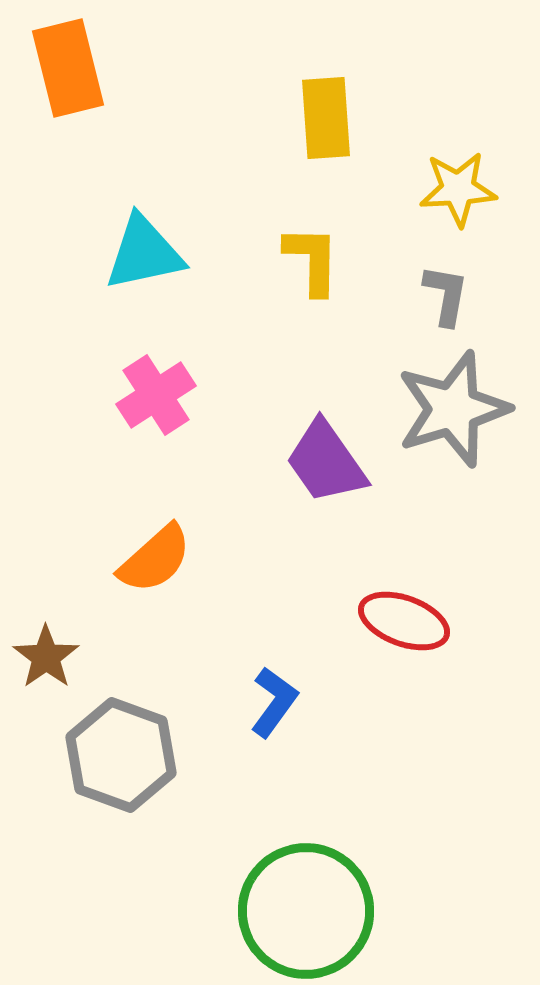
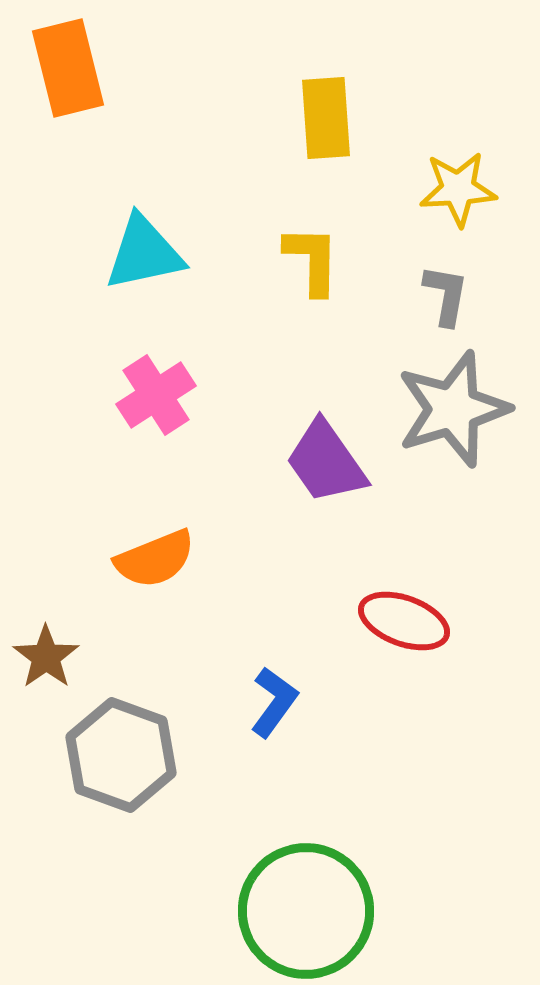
orange semicircle: rotated 20 degrees clockwise
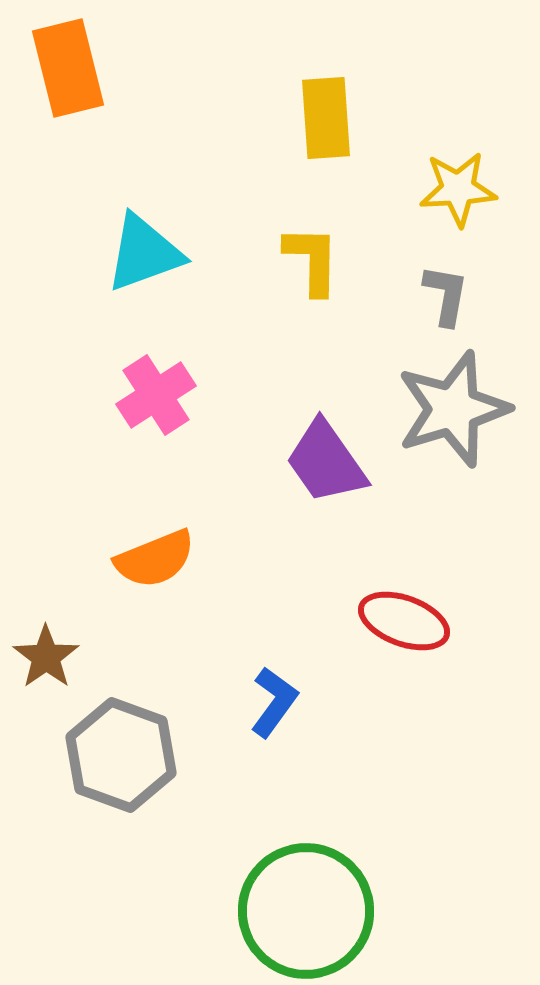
cyan triangle: rotated 8 degrees counterclockwise
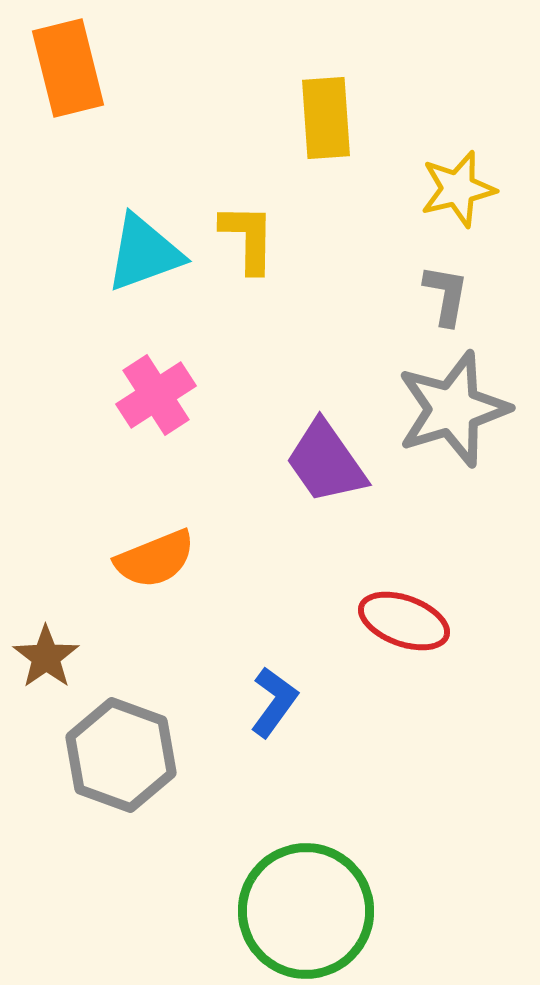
yellow star: rotated 10 degrees counterclockwise
yellow L-shape: moved 64 px left, 22 px up
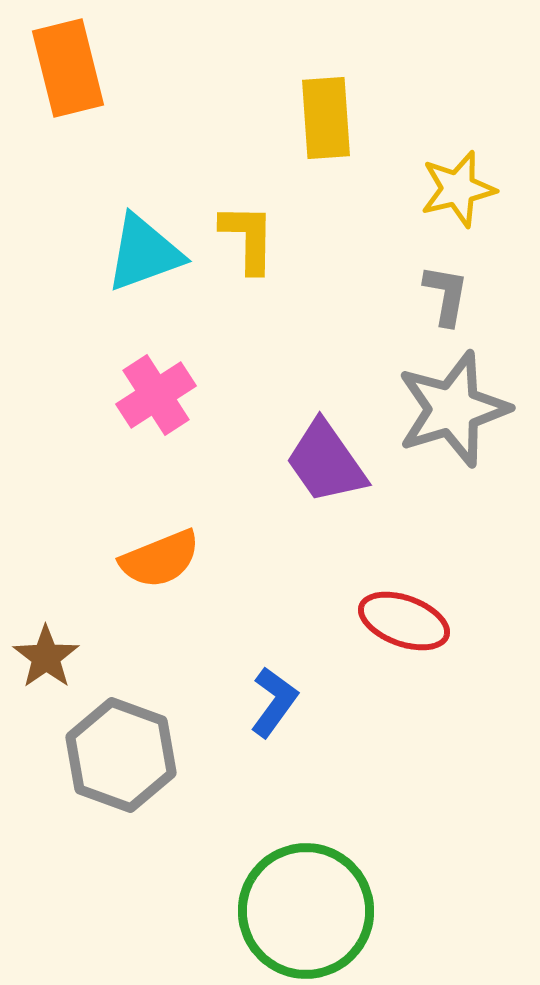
orange semicircle: moved 5 px right
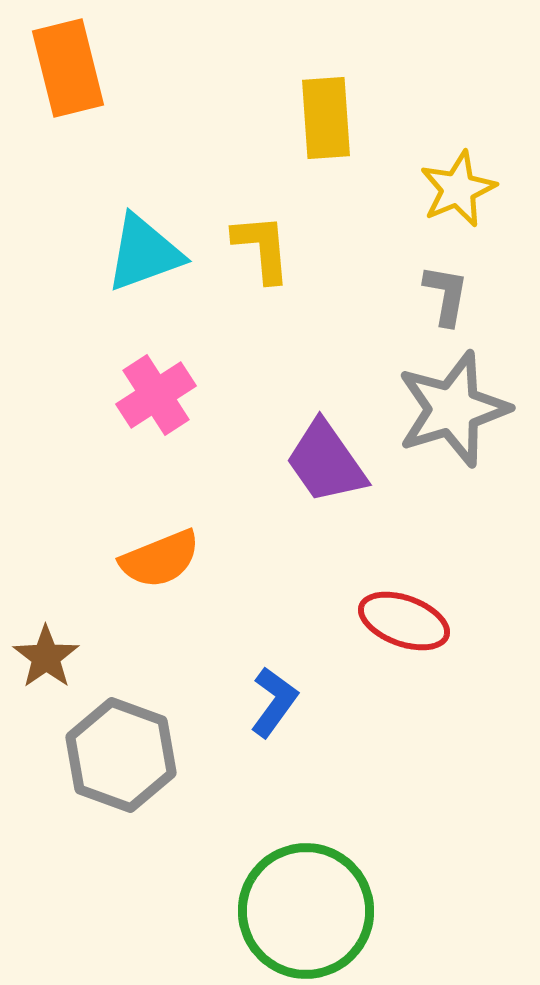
yellow star: rotated 10 degrees counterclockwise
yellow L-shape: moved 14 px right, 10 px down; rotated 6 degrees counterclockwise
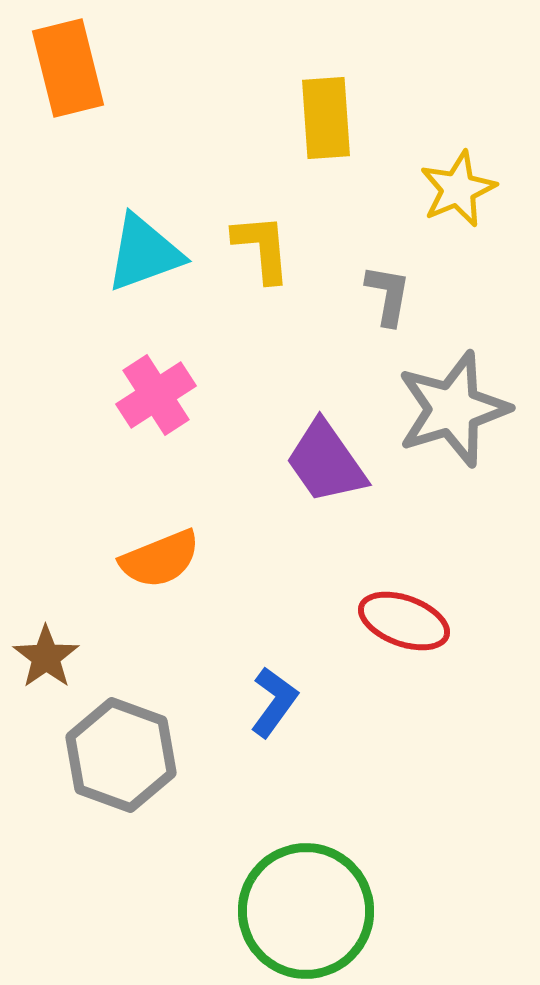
gray L-shape: moved 58 px left
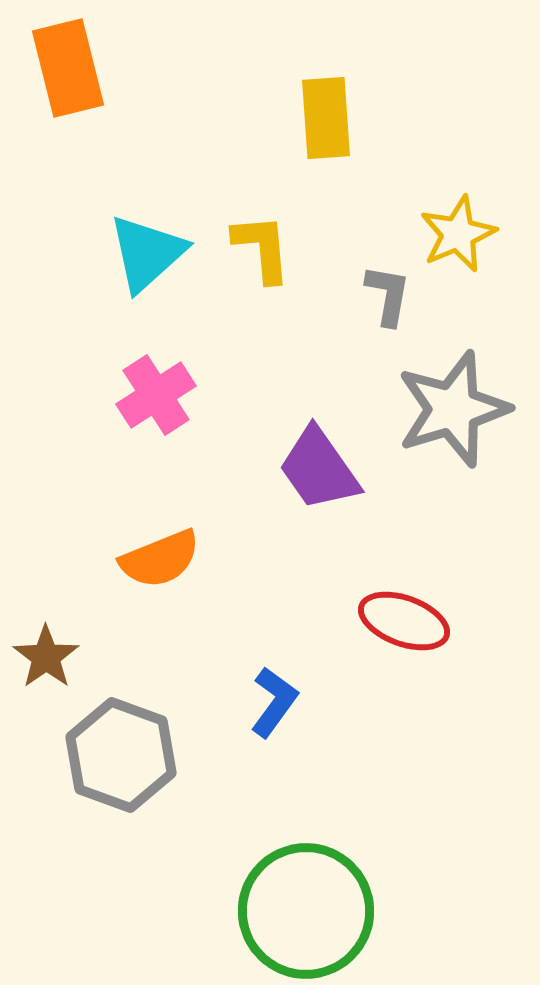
yellow star: moved 45 px down
cyan triangle: moved 3 px right; rotated 22 degrees counterclockwise
purple trapezoid: moved 7 px left, 7 px down
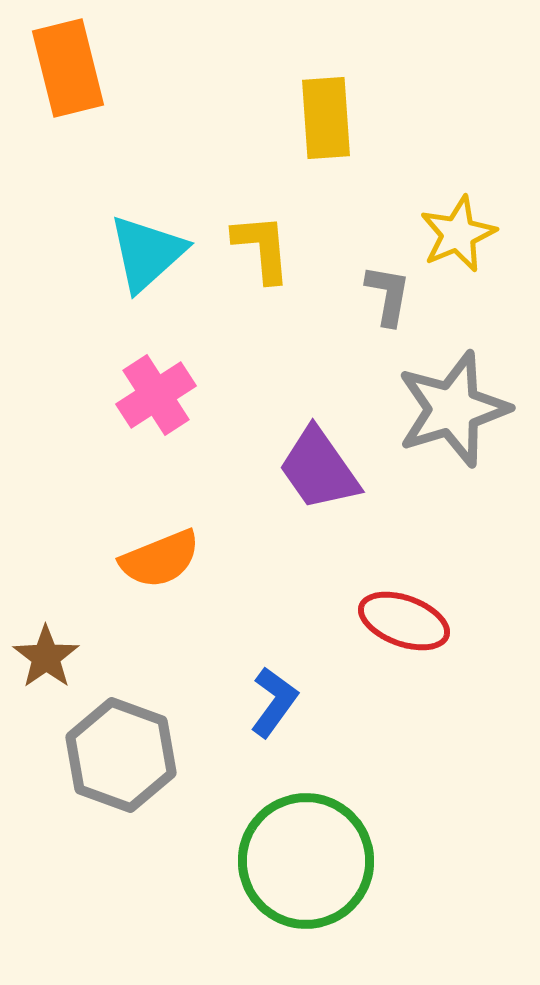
green circle: moved 50 px up
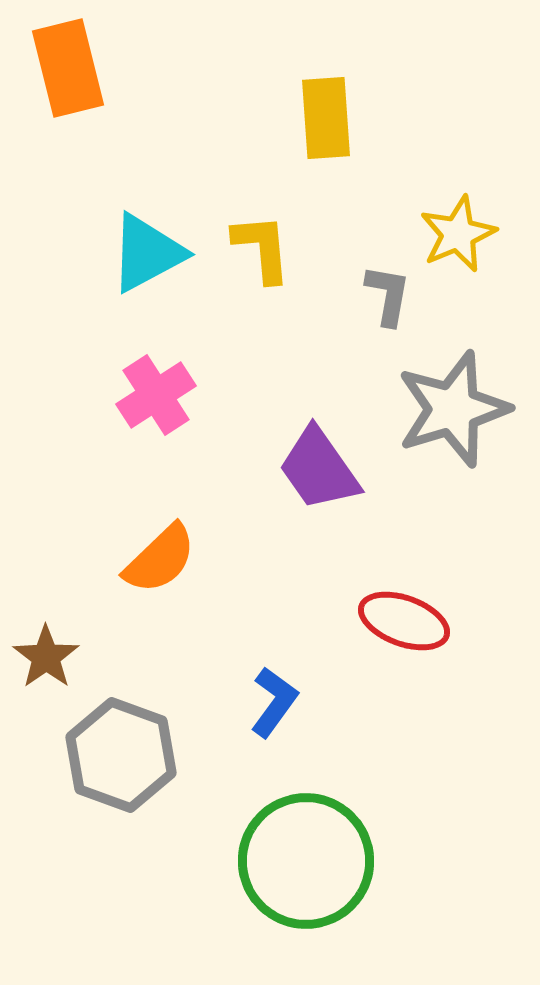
cyan triangle: rotated 14 degrees clockwise
orange semicircle: rotated 22 degrees counterclockwise
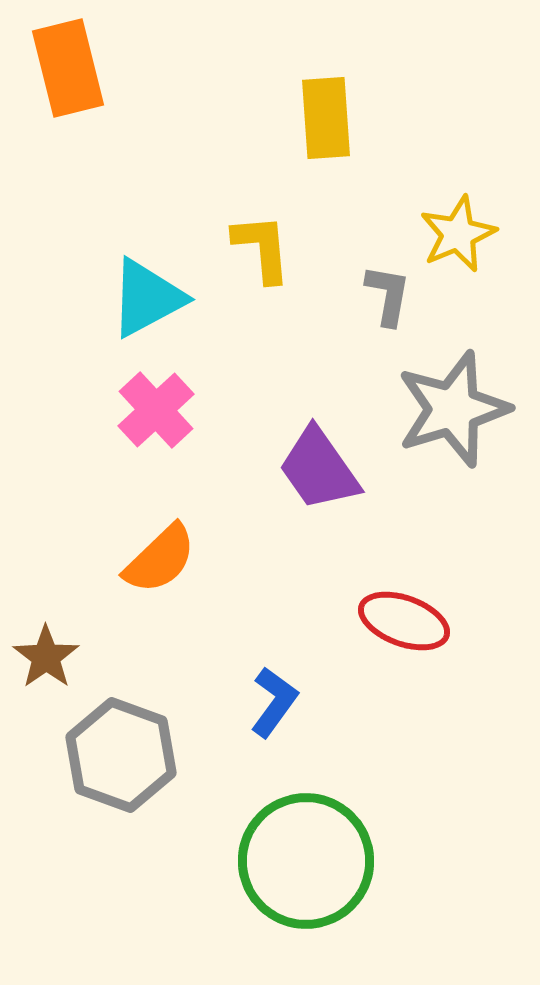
cyan triangle: moved 45 px down
pink cross: moved 15 px down; rotated 10 degrees counterclockwise
